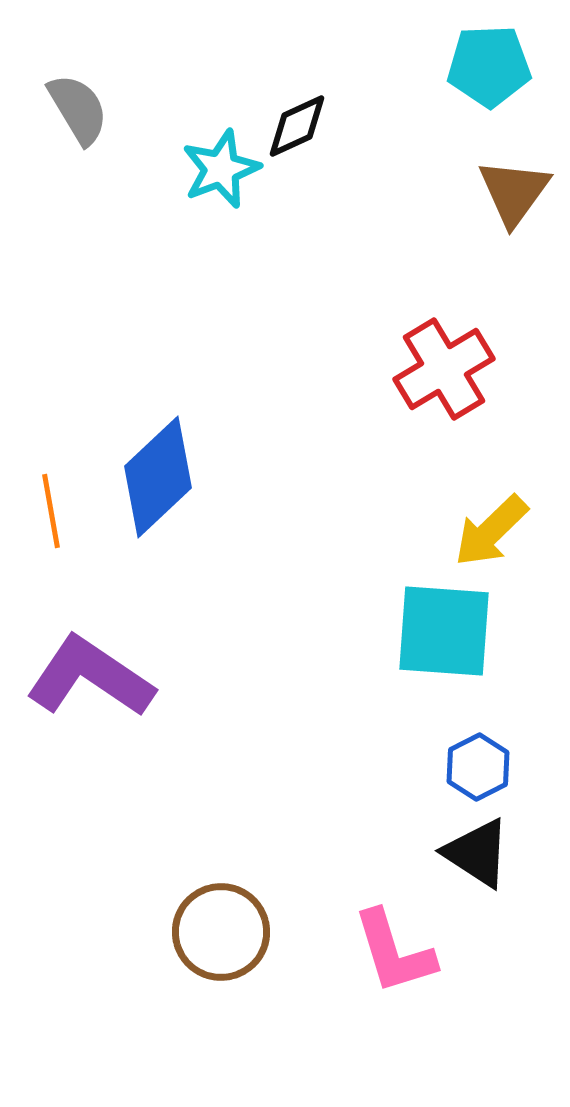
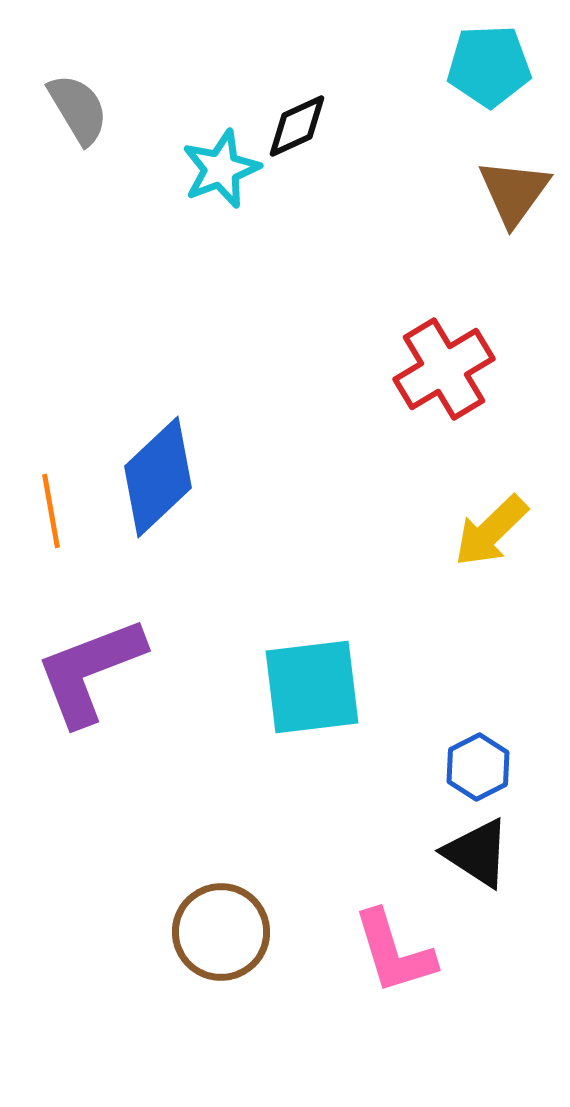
cyan square: moved 132 px left, 56 px down; rotated 11 degrees counterclockwise
purple L-shape: moved 6 px up; rotated 55 degrees counterclockwise
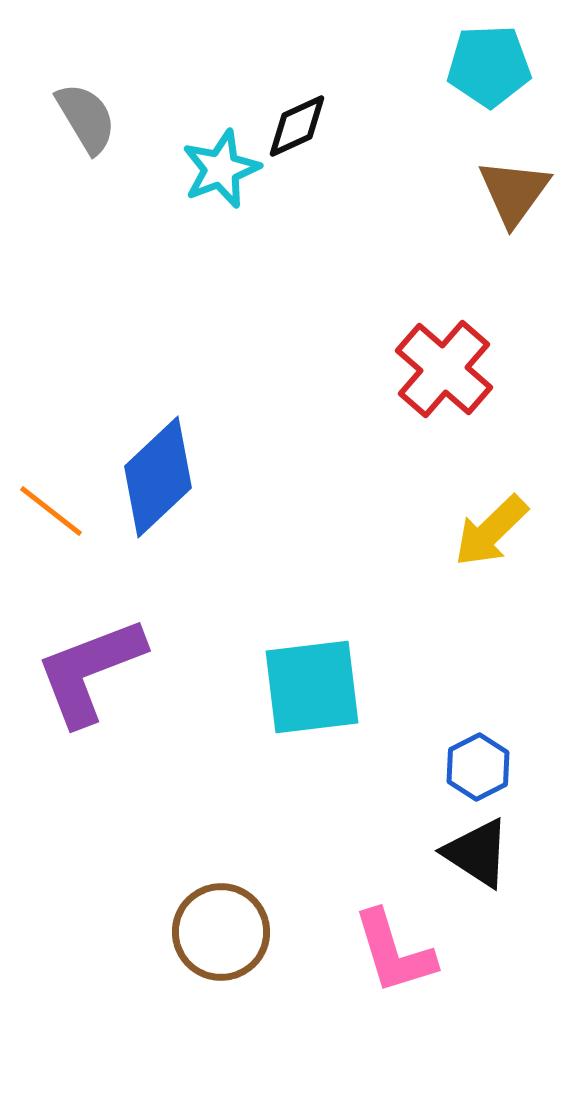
gray semicircle: moved 8 px right, 9 px down
red cross: rotated 18 degrees counterclockwise
orange line: rotated 42 degrees counterclockwise
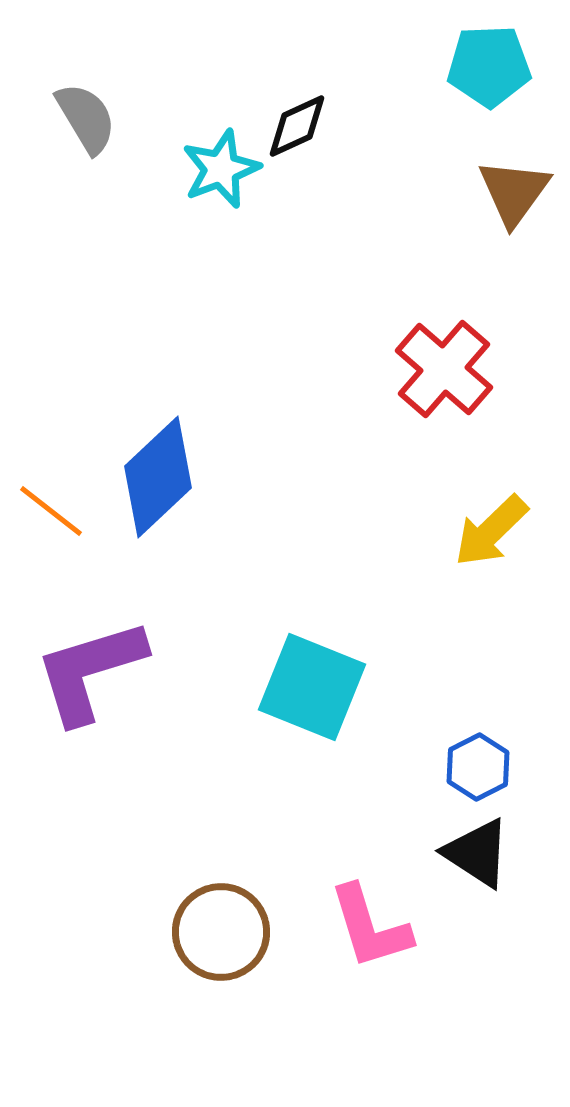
purple L-shape: rotated 4 degrees clockwise
cyan square: rotated 29 degrees clockwise
pink L-shape: moved 24 px left, 25 px up
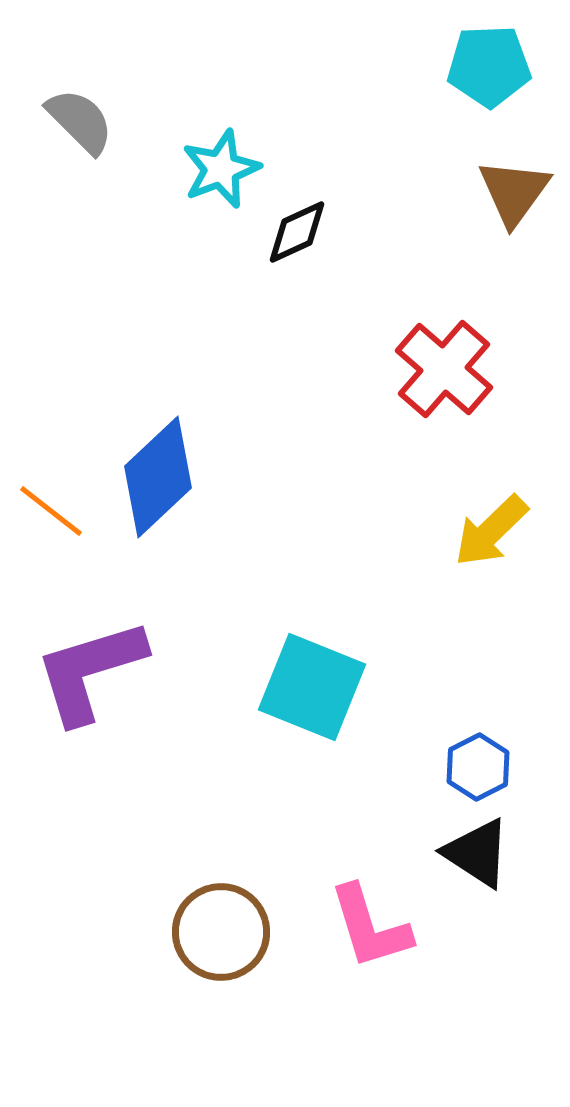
gray semicircle: moved 6 px left, 3 px down; rotated 14 degrees counterclockwise
black diamond: moved 106 px down
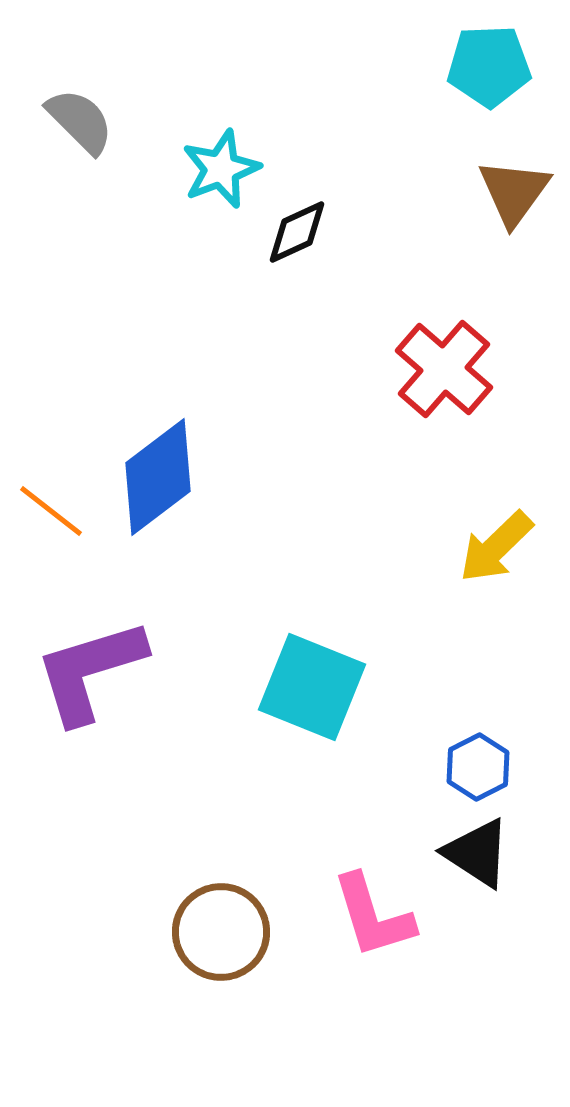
blue diamond: rotated 6 degrees clockwise
yellow arrow: moved 5 px right, 16 px down
pink L-shape: moved 3 px right, 11 px up
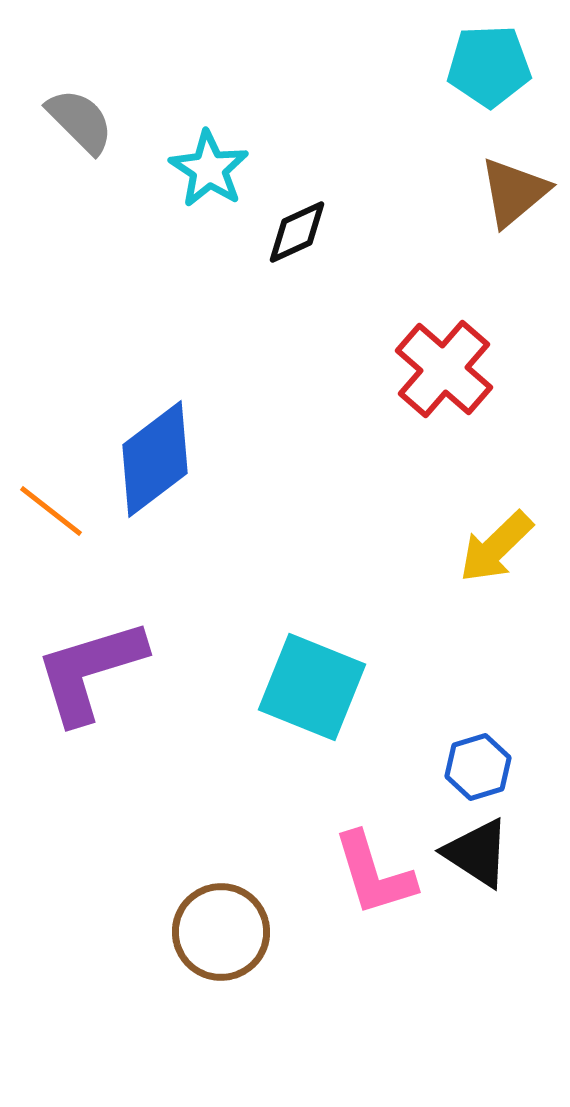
cyan star: moved 12 px left; rotated 18 degrees counterclockwise
brown triangle: rotated 14 degrees clockwise
blue diamond: moved 3 px left, 18 px up
blue hexagon: rotated 10 degrees clockwise
pink L-shape: moved 1 px right, 42 px up
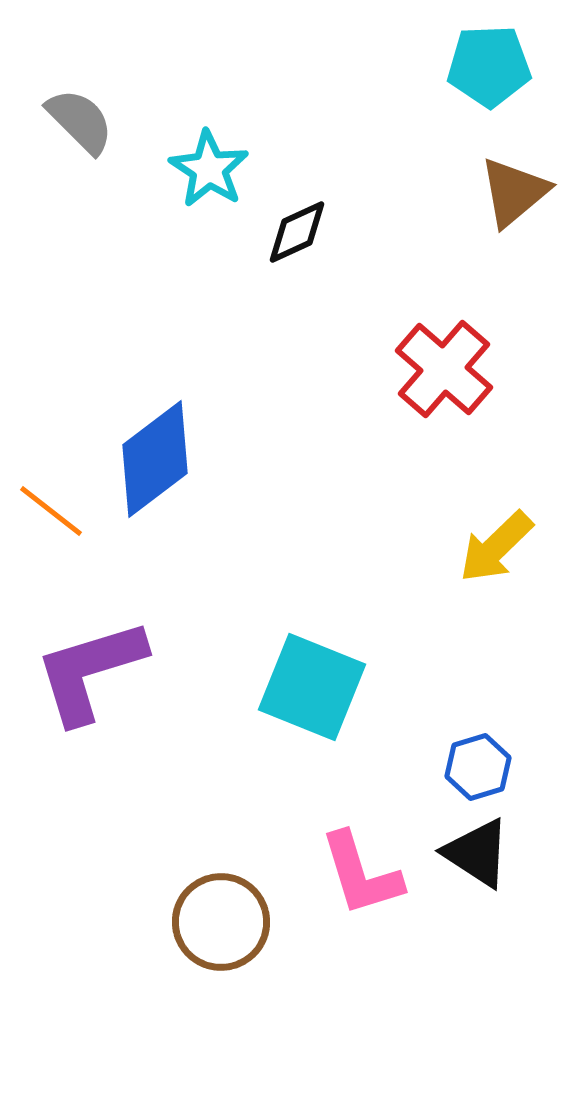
pink L-shape: moved 13 px left
brown circle: moved 10 px up
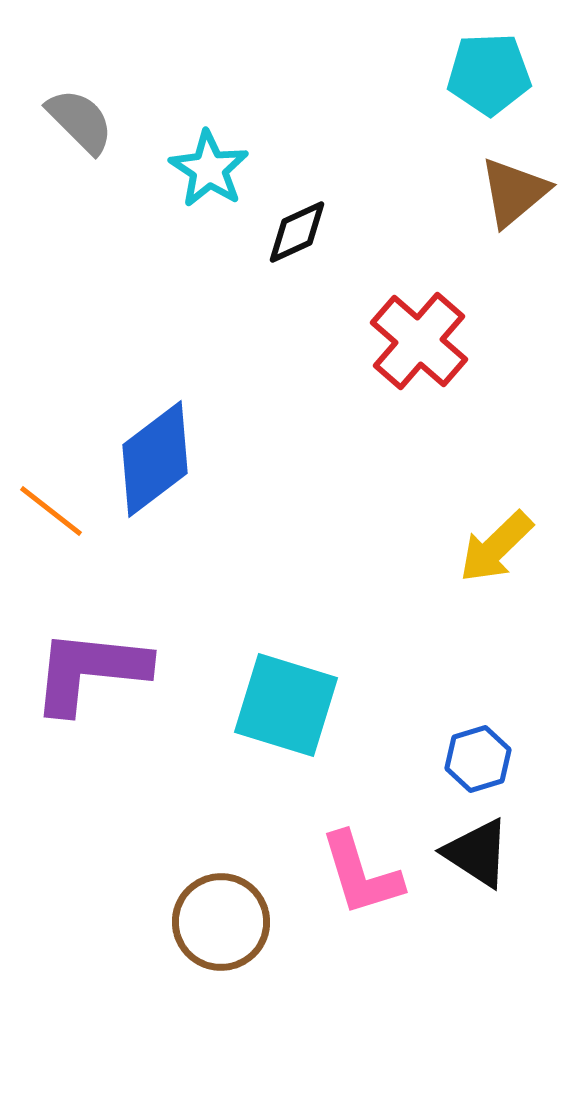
cyan pentagon: moved 8 px down
red cross: moved 25 px left, 28 px up
purple L-shape: rotated 23 degrees clockwise
cyan square: moved 26 px left, 18 px down; rotated 5 degrees counterclockwise
blue hexagon: moved 8 px up
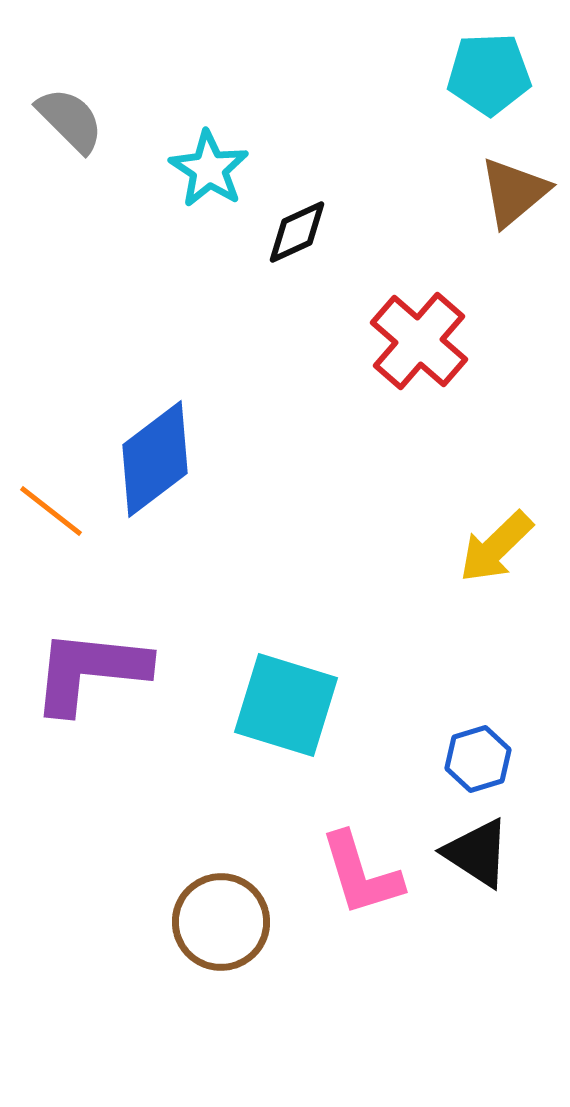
gray semicircle: moved 10 px left, 1 px up
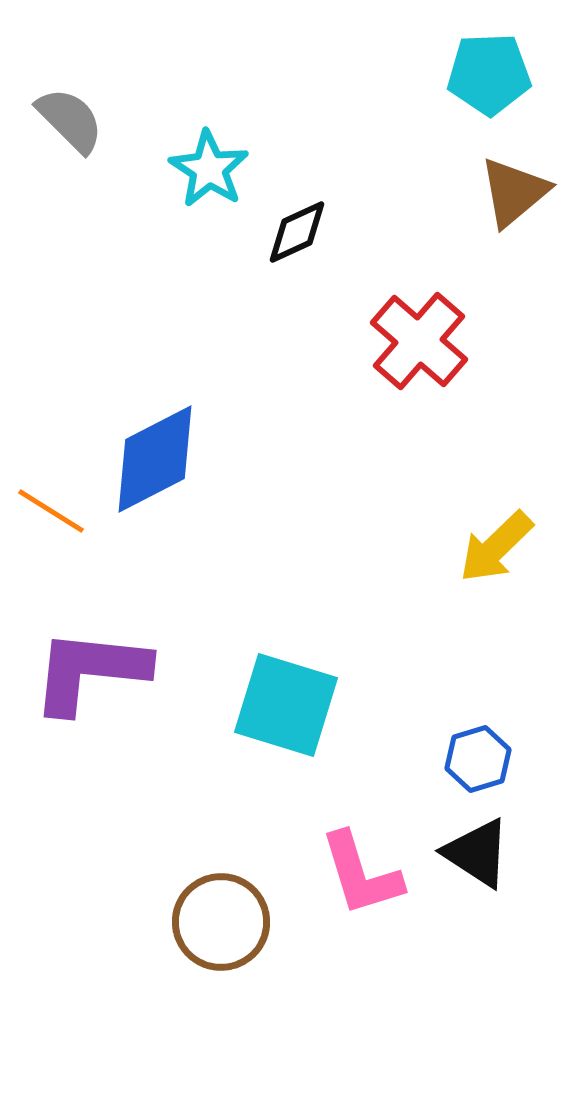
blue diamond: rotated 10 degrees clockwise
orange line: rotated 6 degrees counterclockwise
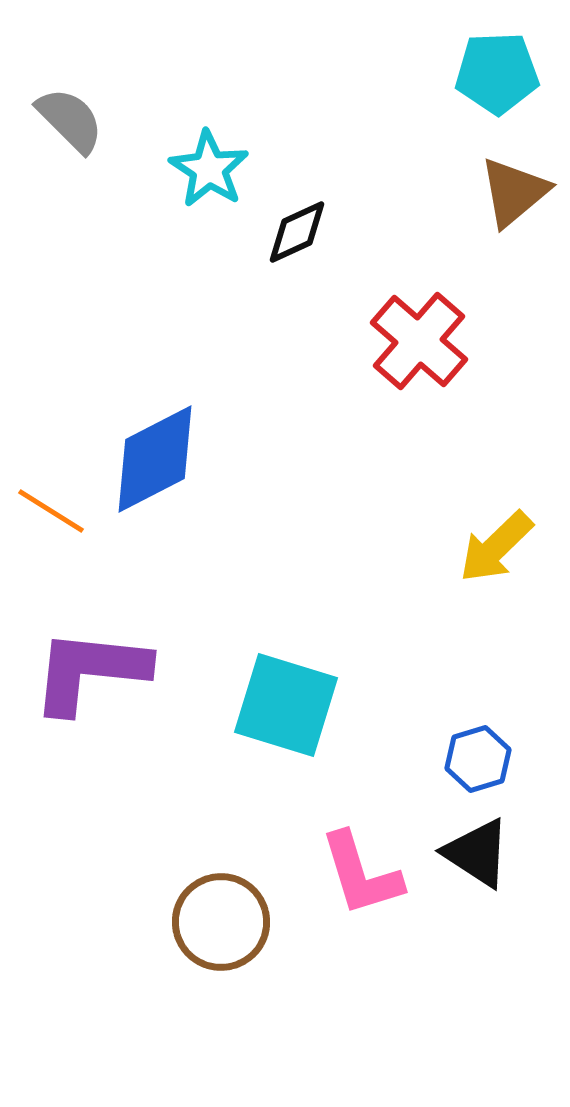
cyan pentagon: moved 8 px right, 1 px up
